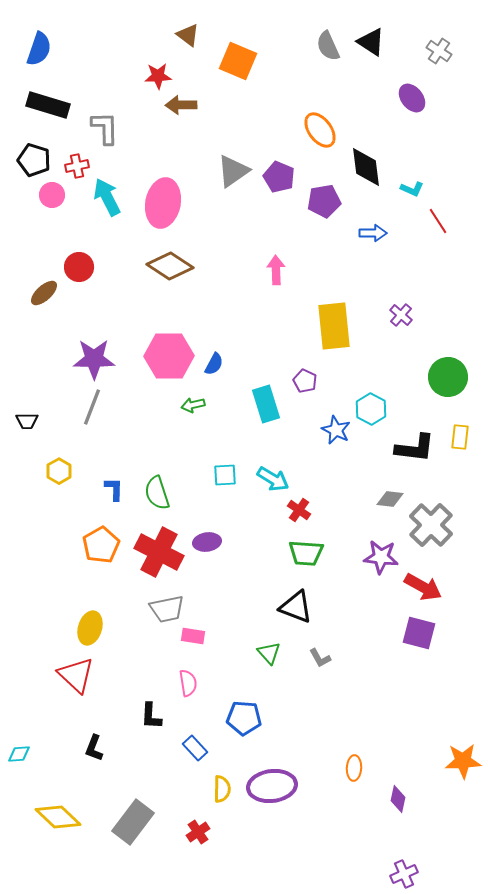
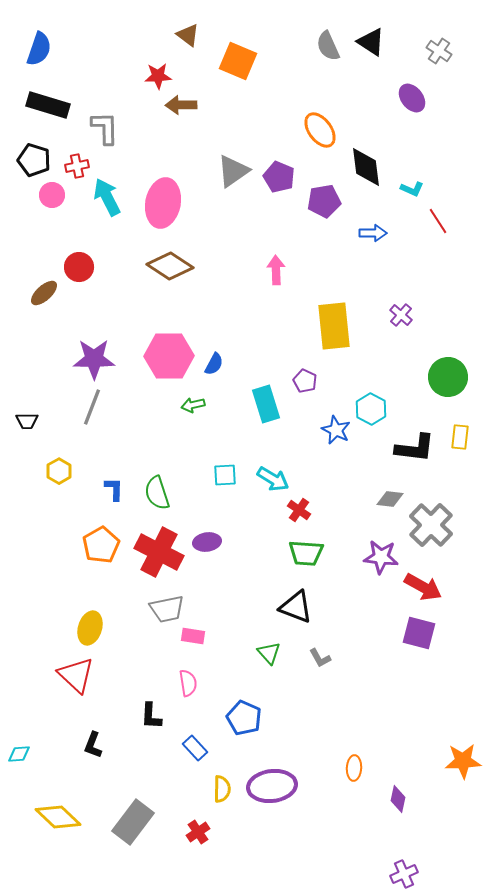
blue pentagon at (244, 718): rotated 20 degrees clockwise
black L-shape at (94, 748): moved 1 px left, 3 px up
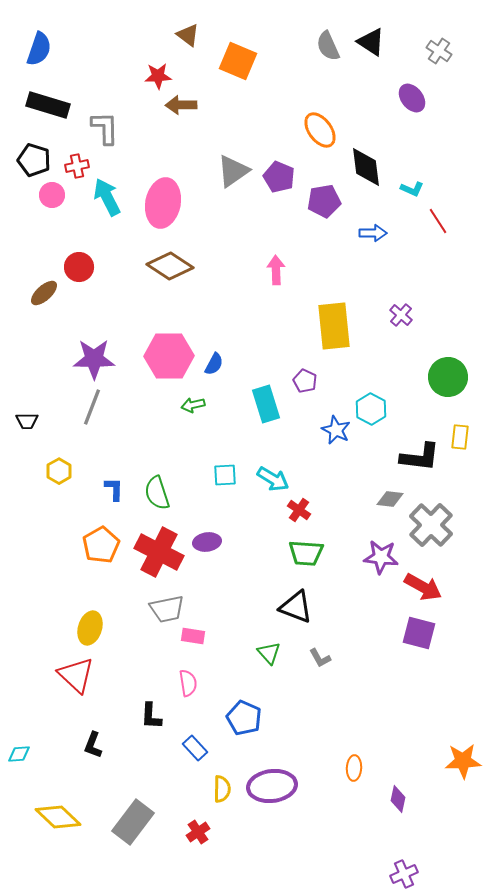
black L-shape at (415, 448): moved 5 px right, 9 px down
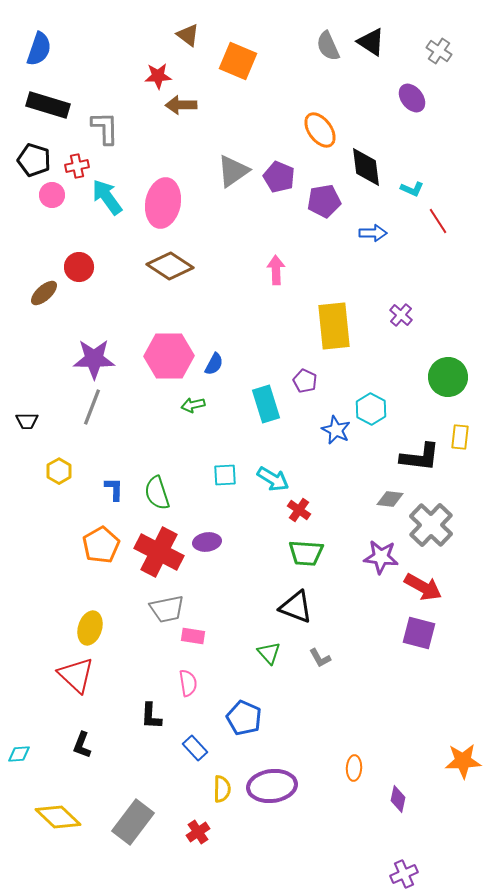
cyan arrow at (107, 197): rotated 9 degrees counterclockwise
black L-shape at (93, 745): moved 11 px left
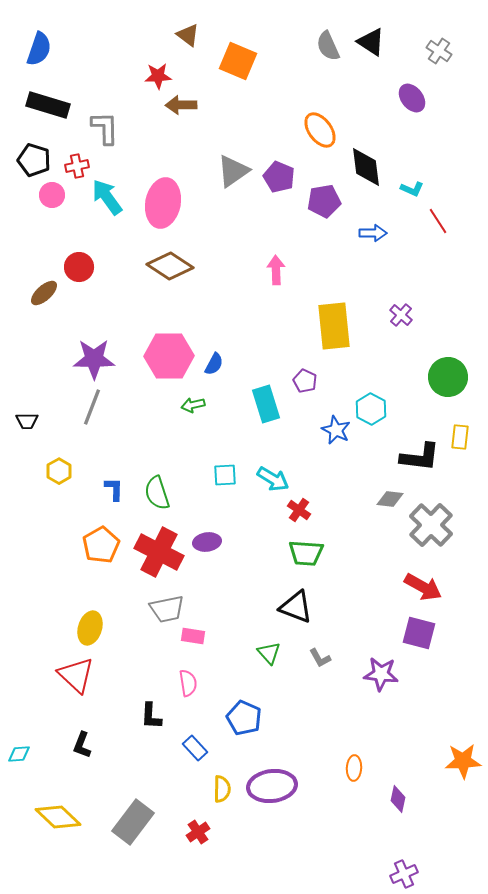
purple star at (381, 557): moved 117 px down
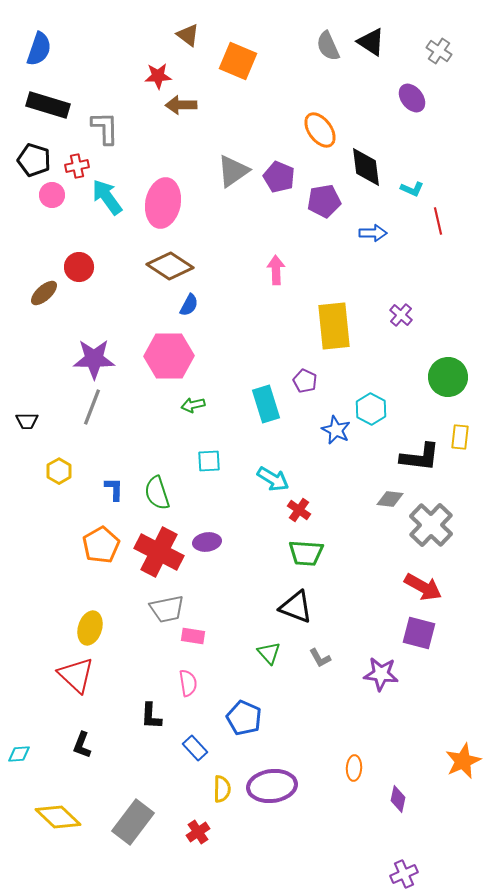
red line at (438, 221): rotated 20 degrees clockwise
blue semicircle at (214, 364): moved 25 px left, 59 px up
cyan square at (225, 475): moved 16 px left, 14 px up
orange star at (463, 761): rotated 21 degrees counterclockwise
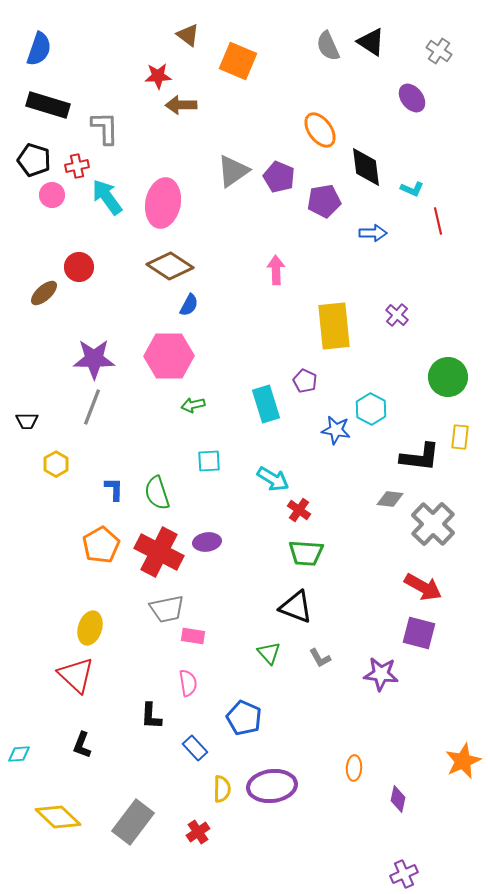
purple cross at (401, 315): moved 4 px left
blue star at (336, 430): rotated 16 degrees counterclockwise
yellow hexagon at (59, 471): moved 3 px left, 7 px up
gray cross at (431, 525): moved 2 px right, 1 px up
